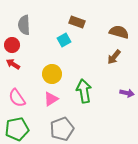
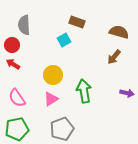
yellow circle: moved 1 px right, 1 px down
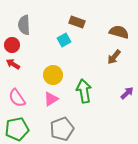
purple arrow: rotated 56 degrees counterclockwise
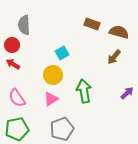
brown rectangle: moved 15 px right, 2 px down
cyan square: moved 2 px left, 13 px down
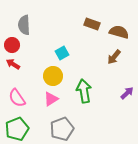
yellow circle: moved 1 px down
green pentagon: rotated 10 degrees counterclockwise
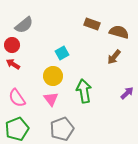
gray semicircle: rotated 126 degrees counterclockwise
pink triangle: rotated 35 degrees counterclockwise
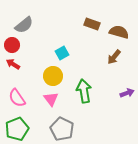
purple arrow: rotated 24 degrees clockwise
gray pentagon: rotated 25 degrees counterclockwise
